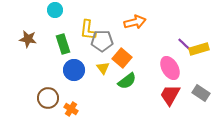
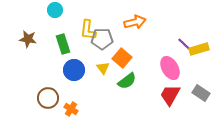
gray pentagon: moved 2 px up
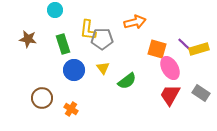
orange square: moved 35 px right, 9 px up; rotated 24 degrees counterclockwise
brown circle: moved 6 px left
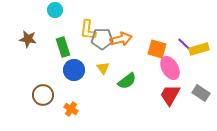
orange arrow: moved 14 px left, 17 px down
green rectangle: moved 3 px down
brown circle: moved 1 px right, 3 px up
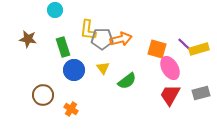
gray rectangle: rotated 48 degrees counterclockwise
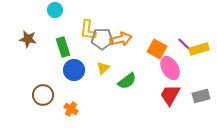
orange square: rotated 12 degrees clockwise
yellow triangle: rotated 24 degrees clockwise
gray rectangle: moved 3 px down
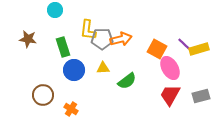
yellow triangle: rotated 40 degrees clockwise
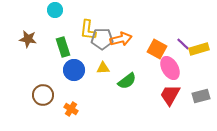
purple line: moved 1 px left
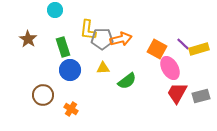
brown star: rotated 24 degrees clockwise
blue circle: moved 4 px left
red trapezoid: moved 7 px right, 2 px up
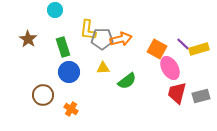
blue circle: moved 1 px left, 2 px down
red trapezoid: rotated 15 degrees counterclockwise
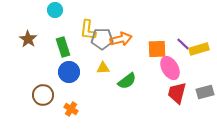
orange square: rotated 30 degrees counterclockwise
gray rectangle: moved 4 px right, 4 px up
